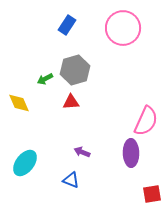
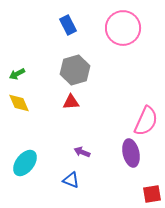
blue rectangle: moved 1 px right; rotated 60 degrees counterclockwise
green arrow: moved 28 px left, 5 px up
purple ellipse: rotated 12 degrees counterclockwise
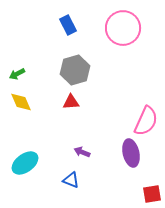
yellow diamond: moved 2 px right, 1 px up
cyan ellipse: rotated 16 degrees clockwise
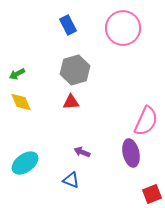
red square: rotated 12 degrees counterclockwise
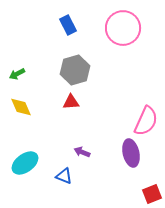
yellow diamond: moved 5 px down
blue triangle: moved 7 px left, 4 px up
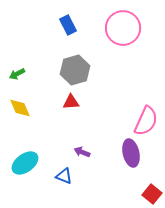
yellow diamond: moved 1 px left, 1 px down
red square: rotated 30 degrees counterclockwise
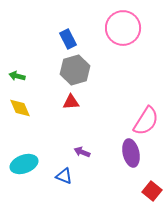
blue rectangle: moved 14 px down
green arrow: moved 2 px down; rotated 42 degrees clockwise
pink semicircle: rotated 8 degrees clockwise
cyan ellipse: moved 1 px left, 1 px down; rotated 16 degrees clockwise
red square: moved 3 px up
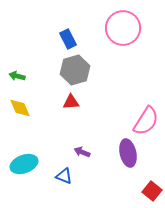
purple ellipse: moved 3 px left
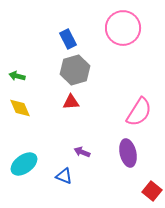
pink semicircle: moved 7 px left, 9 px up
cyan ellipse: rotated 16 degrees counterclockwise
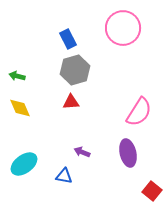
blue triangle: rotated 12 degrees counterclockwise
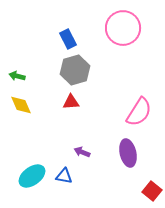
yellow diamond: moved 1 px right, 3 px up
cyan ellipse: moved 8 px right, 12 px down
